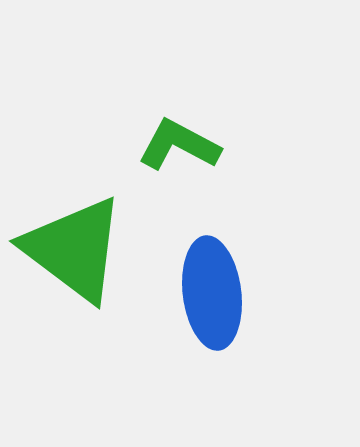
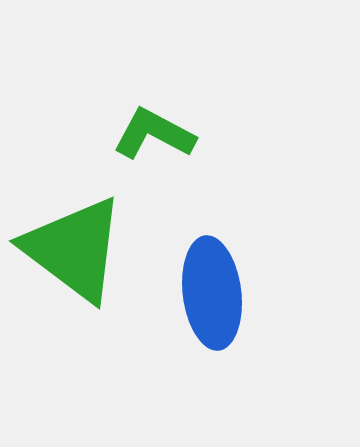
green L-shape: moved 25 px left, 11 px up
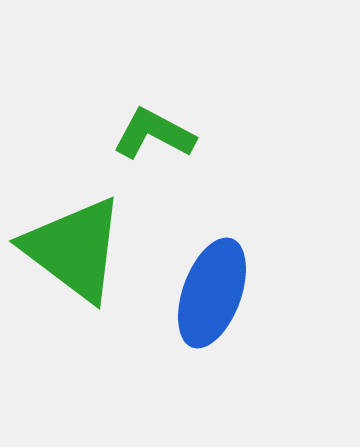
blue ellipse: rotated 27 degrees clockwise
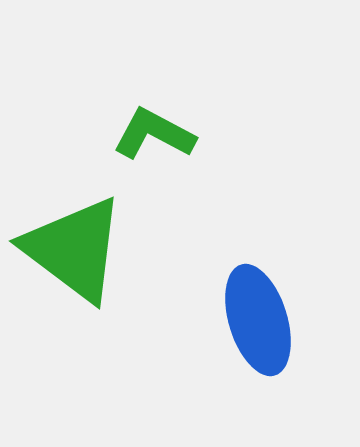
blue ellipse: moved 46 px right, 27 px down; rotated 37 degrees counterclockwise
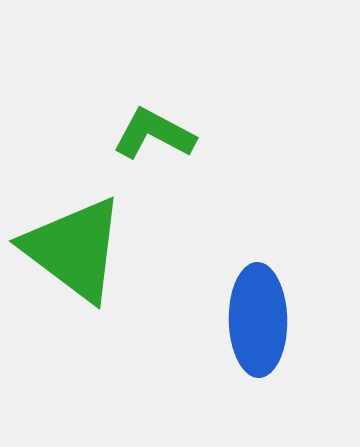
blue ellipse: rotated 16 degrees clockwise
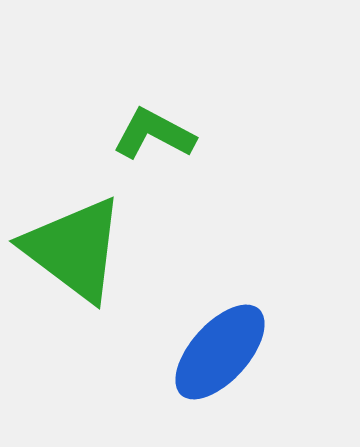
blue ellipse: moved 38 px left, 32 px down; rotated 43 degrees clockwise
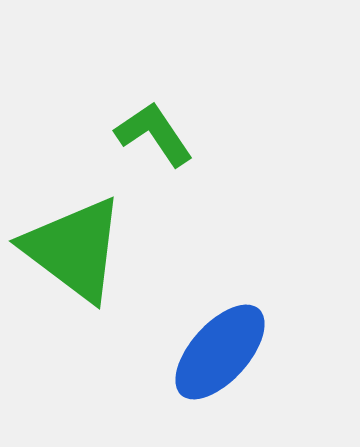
green L-shape: rotated 28 degrees clockwise
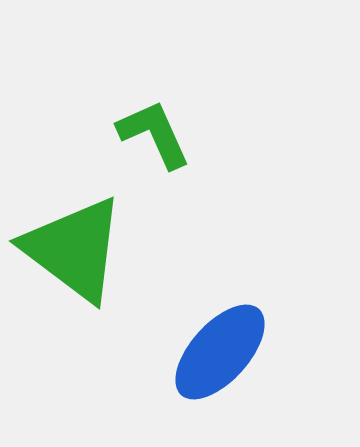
green L-shape: rotated 10 degrees clockwise
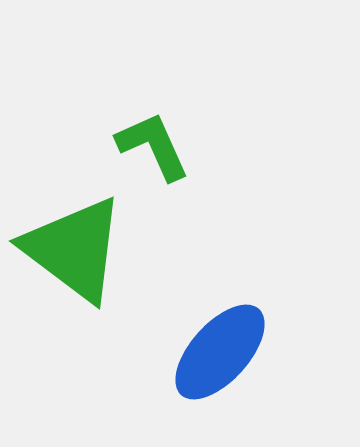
green L-shape: moved 1 px left, 12 px down
